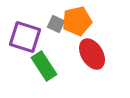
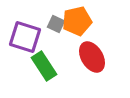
red ellipse: moved 3 px down
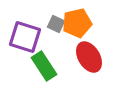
orange pentagon: moved 2 px down
red ellipse: moved 3 px left
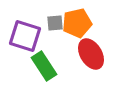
gray square: moved 1 px left, 1 px up; rotated 30 degrees counterclockwise
purple square: moved 1 px up
red ellipse: moved 2 px right, 3 px up
